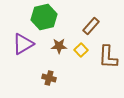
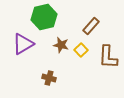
brown star: moved 2 px right, 1 px up; rotated 14 degrees clockwise
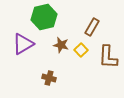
brown rectangle: moved 1 px right, 1 px down; rotated 12 degrees counterclockwise
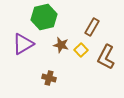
brown L-shape: moved 2 px left; rotated 25 degrees clockwise
